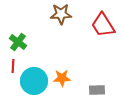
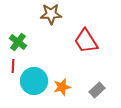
brown star: moved 10 px left
red trapezoid: moved 17 px left, 16 px down
orange star: moved 9 px down; rotated 12 degrees counterclockwise
gray rectangle: rotated 42 degrees counterclockwise
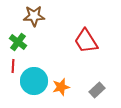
brown star: moved 17 px left, 2 px down
orange star: moved 1 px left
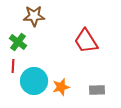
gray rectangle: rotated 42 degrees clockwise
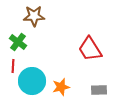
red trapezoid: moved 4 px right, 8 px down
cyan circle: moved 2 px left
gray rectangle: moved 2 px right
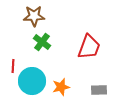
green cross: moved 24 px right
red trapezoid: moved 1 px left, 2 px up; rotated 128 degrees counterclockwise
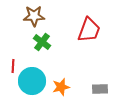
red trapezoid: moved 17 px up
gray rectangle: moved 1 px right, 1 px up
